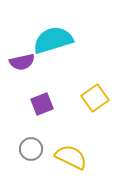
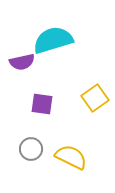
purple square: rotated 30 degrees clockwise
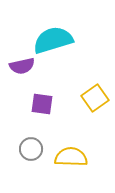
purple semicircle: moved 4 px down
yellow semicircle: rotated 24 degrees counterclockwise
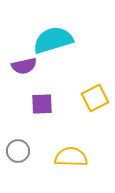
purple semicircle: moved 2 px right
yellow square: rotated 8 degrees clockwise
purple square: rotated 10 degrees counterclockwise
gray circle: moved 13 px left, 2 px down
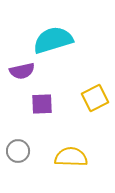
purple semicircle: moved 2 px left, 5 px down
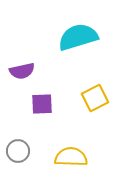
cyan semicircle: moved 25 px right, 3 px up
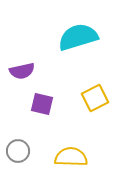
purple square: rotated 15 degrees clockwise
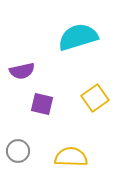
yellow square: rotated 8 degrees counterclockwise
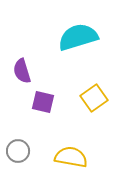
purple semicircle: rotated 85 degrees clockwise
yellow square: moved 1 px left
purple square: moved 1 px right, 2 px up
yellow semicircle: rotated 8 degrees clockwise
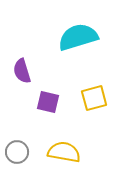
yellow square: rotated 20 degrees clockwise
purple square: moved 5 px right
gray circle: moved 1 px left, 1 px down
yellow semicircle: moved 7 px left, 5 px up
